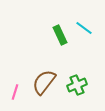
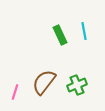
cyan line: moved 3 px down; rotated 42 degrees clockwise
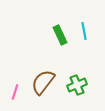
brown semicircle: moved 1 px left
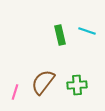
cyan line: moved 3 px right; rotated 60 degrees counterclockwise
green rectangle: rotated 12 degrees clockwise
green cross: rotated 18 degrees clockwise
